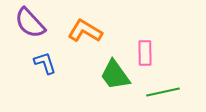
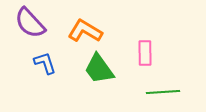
green trapezoid: moved 16 px left, 6 px up
green line: rotated 8 degrees clockwise
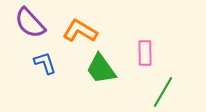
orange L-shape: moved 5 px left
green trapezoid: moved 2 px right
green line: rotated 56 degrees counterclockwise
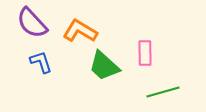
purple semicircle: moved 2 px right
blue L-shape: moved 4 px left, 1 px up
green trapezoid: moved 3 px right, 3 px up; rotated 12 degrees counterclockwise
green line: rotated 44 degrees clockwise
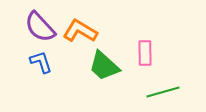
purple semicircle: moved 8 px right, 4 px down
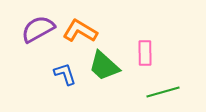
purple semicircle: moved 2 px left, 2 px down; rotated 104 degrees clockwise
blue L-shape: moved 24 px right, 12 px down
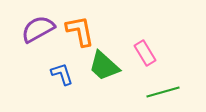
orange L-shape: rotated 48 degrees clockwise
pink rectangle: rotated 30 degrees counterclockwise
blue L-shape: moved 3 px left
